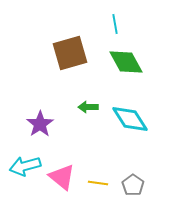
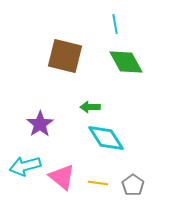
brown square: moved 5 px left, 3 px down; rotated 30 degrees clockwise
green arrow: moved 2 px right
cyan diamond: moved 24 px left, 19 px down
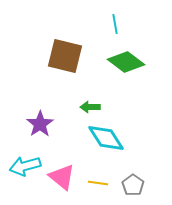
green diamond: rotated 24 degrees counterclockwise
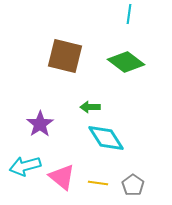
cyan line: moved 14 px right, 10 px up; rotated 18 degrees clockwise
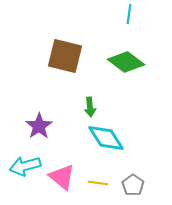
green arrow: rotated 96 degrees counterclockwise
purple star: moved 1 px left, 2 px down
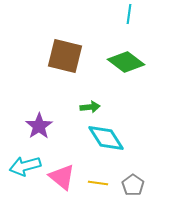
green arrow: rotated 90 degrees counterclockwise
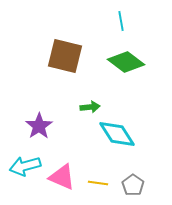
cyan line: moved 8 px left, 7 px down; rotated 18 degrees counterclockwise
cyan diamond: moved 11 px right, 4 px up
pink triangle: rotated 16 degrees counterclockwise
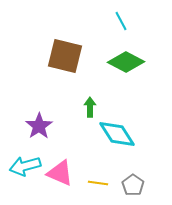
cyan line: rotated 18 degrees counterclockwise
green diamond: rotated 9 degrees counterclockwise
green arrow: rotated 84 degrees counterclockwise
pink triangle: moved 2 px left, 4 px up
